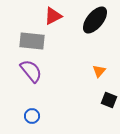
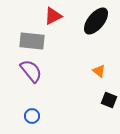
black ellipse: moved 1 px right, 1 px down
orange triangle: rotated 32 degrees counterclockwise
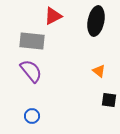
black ellipse: rotated 28 degrees counterclockwise
black square: rotated 14 degrees counterclockwise
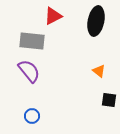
purple semicircle: moved 2 px left
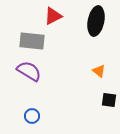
purple semicircle: rotated 20 degrees counterclockwise
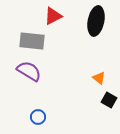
orange triangle: moved 7 px down
black square: rotated 21 degrees clockwise
blue circle: moved 6 px right, 1 px down
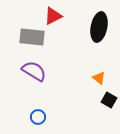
black ellipse: moved 3 px right, 6 px down
gray rectangle: moved 4 px up
purple semicircle: moved 5 px right
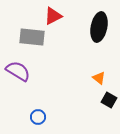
purple semicircle: moved 16 px left
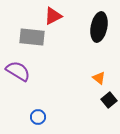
black square: rotated 21 degrees clockwise
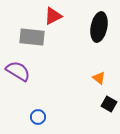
black square: moved 4 px down; rotated 21 degrees counterclockwise
